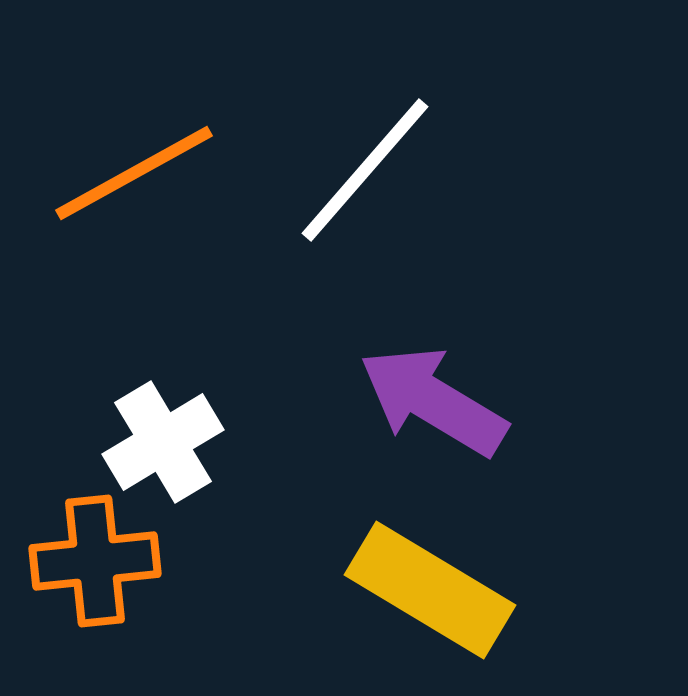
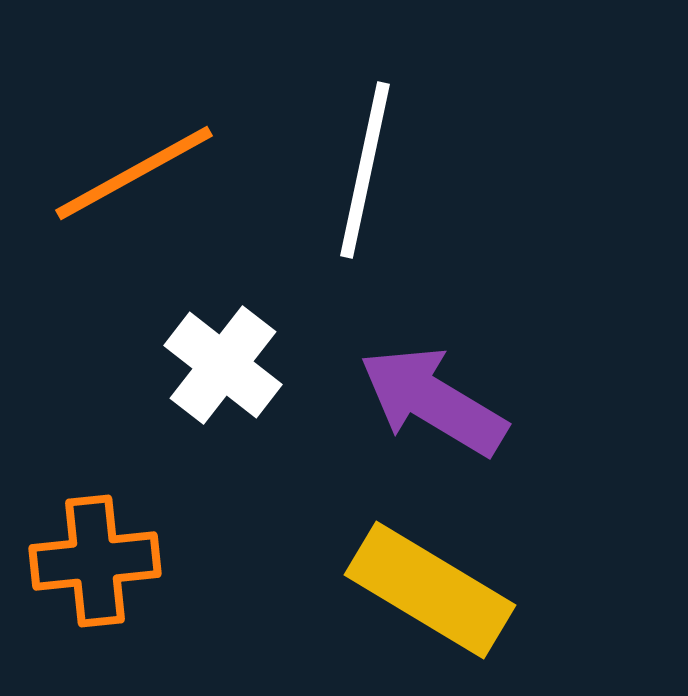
white line: rotated 29 degrees counterclockwise
white cross: moved 60 px right, 77 px up; rotated 21 degrees counterclockwise
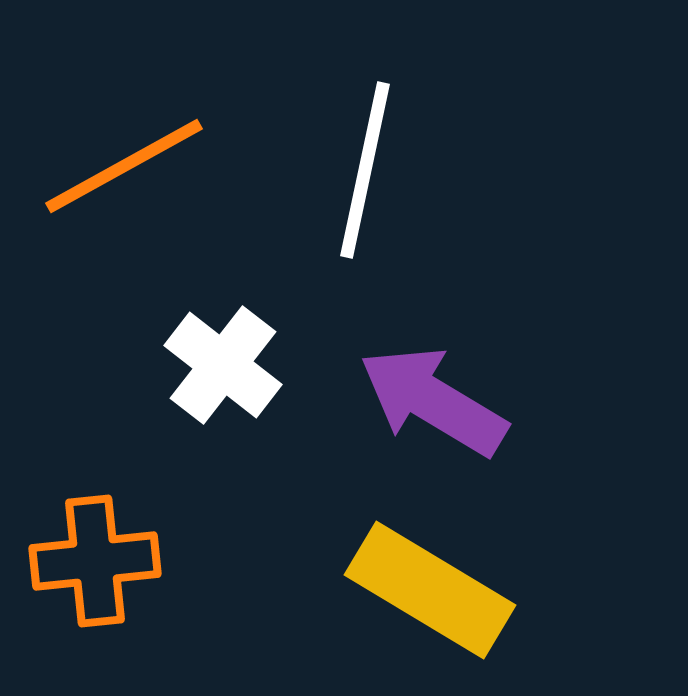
orange line: moved 10 px left, 7 px up
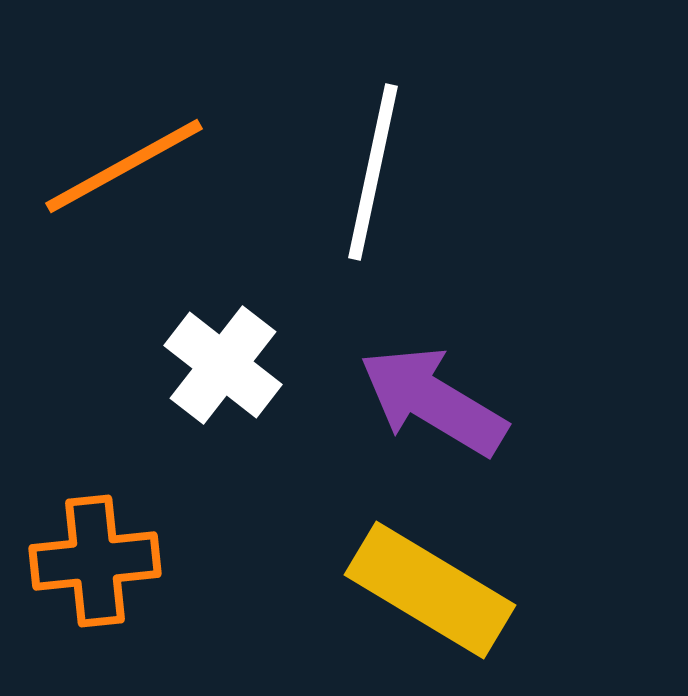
white line: moved 8 px right, 2 px down
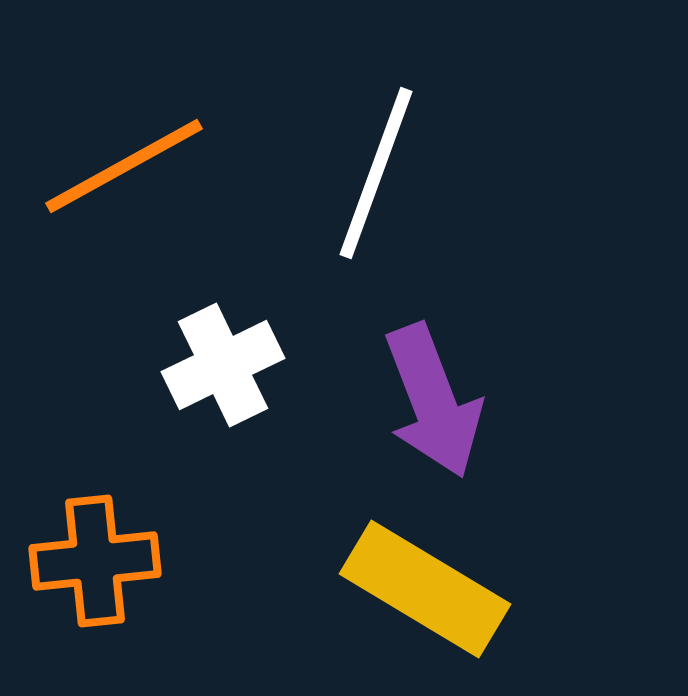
white line: moved 3 px right, 1 px down; rotated 8 degrees clockwise
white cross: rotated 26 degrees clockwise
purple arrow: rotated 142 degrees counterclockwise
yellow rectangle: moved 5 px left, 1 px up
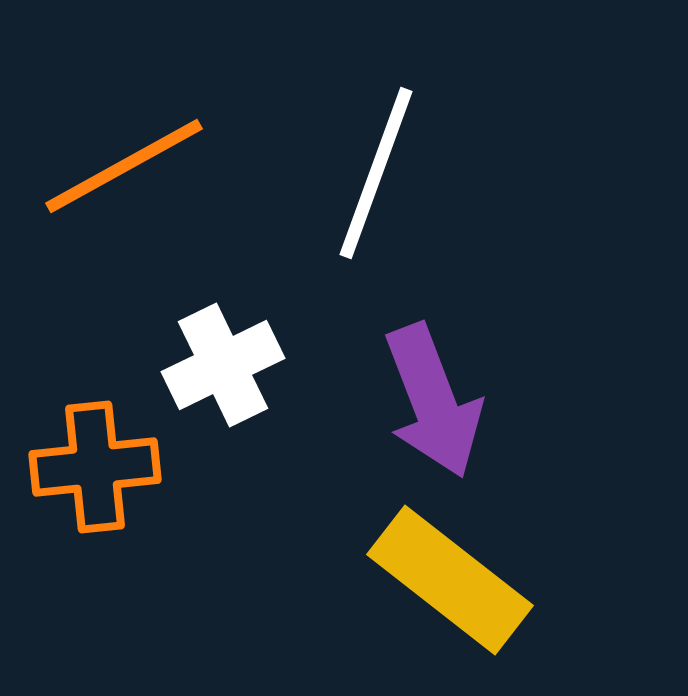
orange cross: moved 94 px up
yellow rectangle: moved 25 px right, 9 px up; rotated 7 degrees clockwise
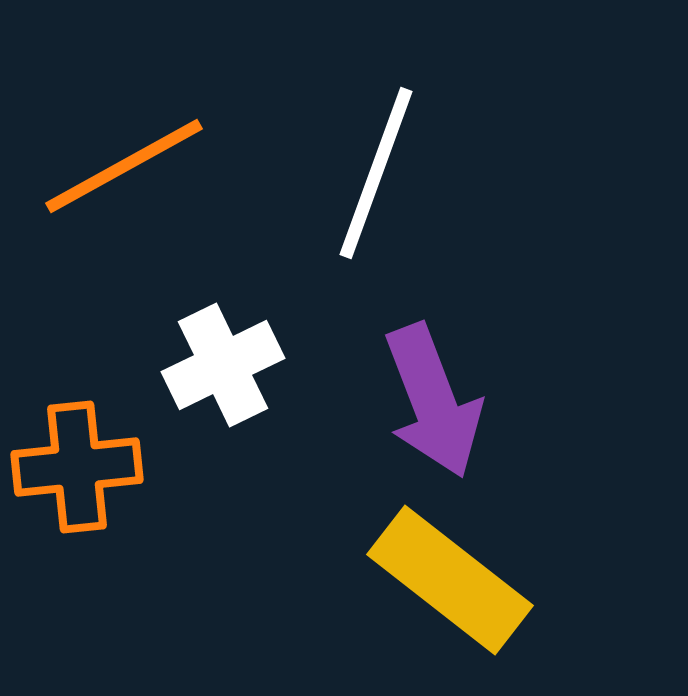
orange cross: moved 18 px left
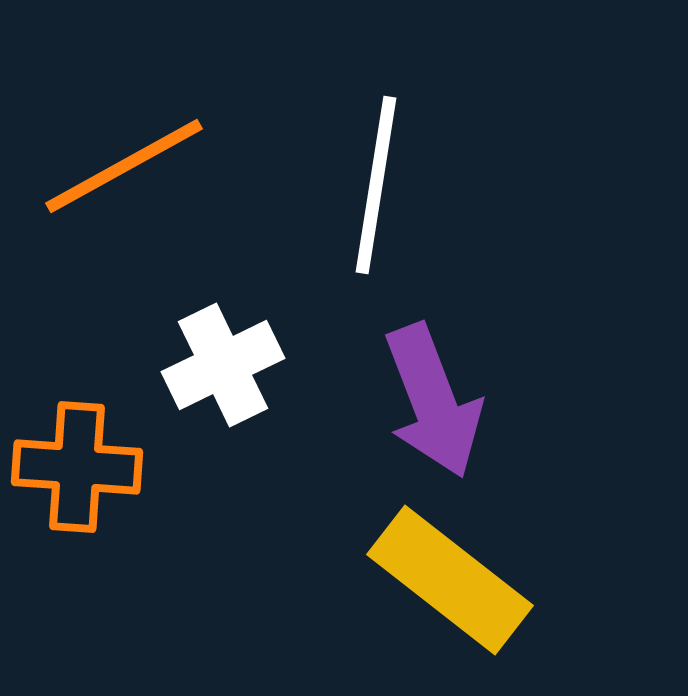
white line: moved 12 px down; rotated 11 degrees counterclockwise
orange cross: rotated 10 degrees clockwise
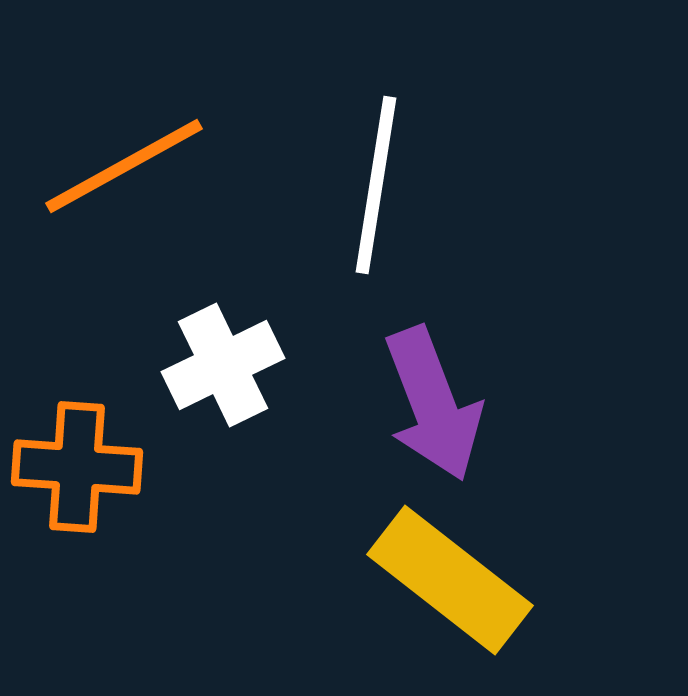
purple arrow: moved 3 px down
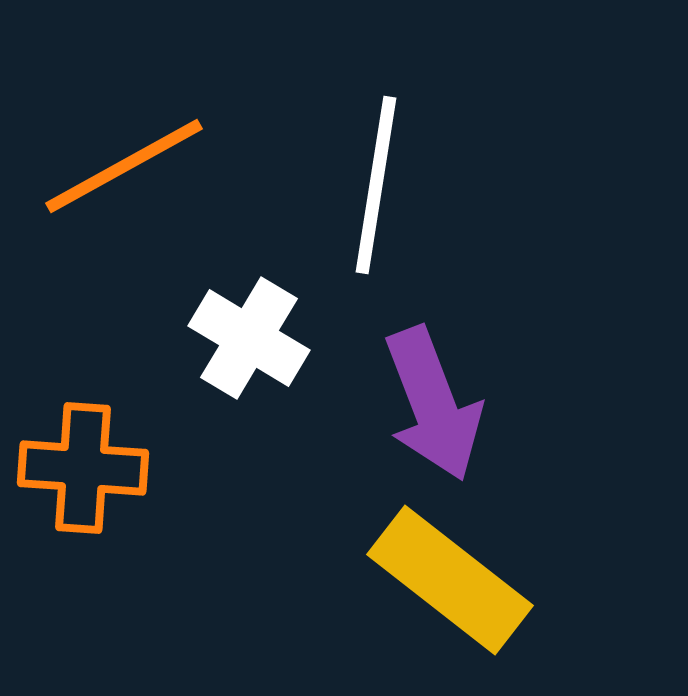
white cross: moved 26 px right, 27 px up; rotated 33 degrees counterclockwise
orange cross: moved 6 px right, 1 px down
